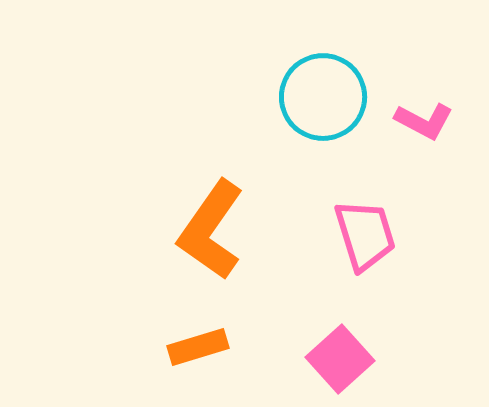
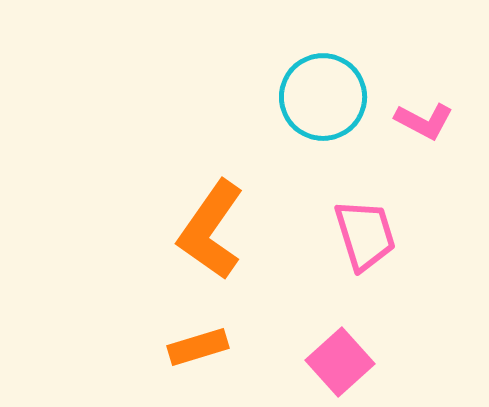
pink square: moved 3 px down
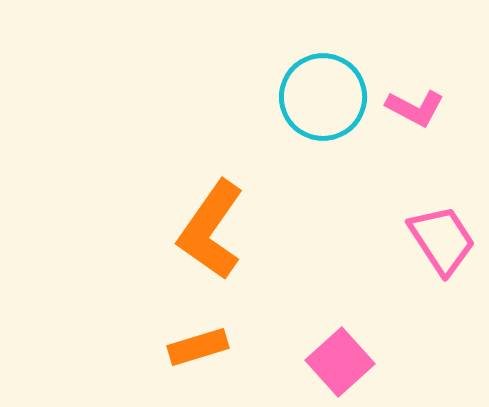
pink L-shape: moved 9 px left, 13 px up
pink trapezoid: moved 77 px right, 5 px down; rotated 16 degrees counterclockwise
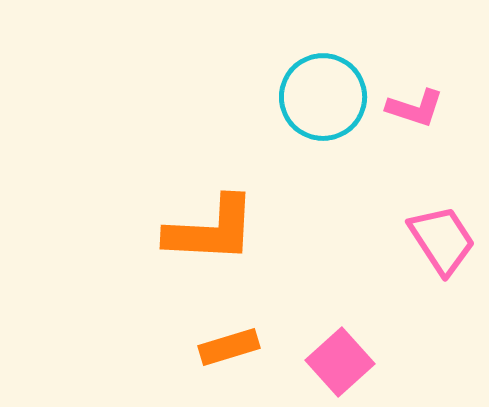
pink L-shape: rotated 10 degrees counterclockwise
orange L-shape: rotated 122 degrees counterclockwise
orange rectangle: moved 31 px right
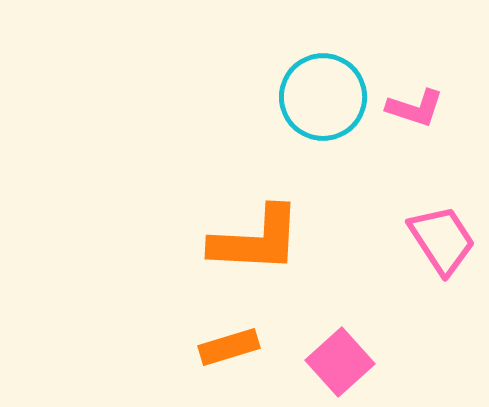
orange L-shape: moved 45 px right, 10 px down
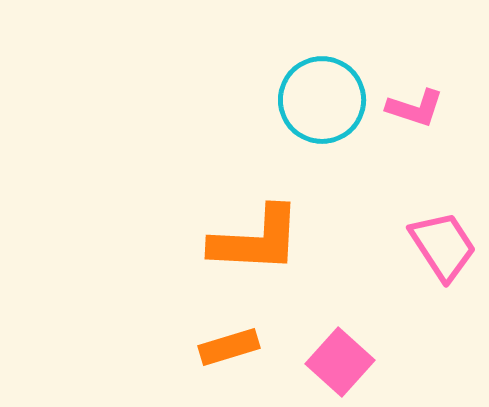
cyan circle: moved 1 px left, 3 px down
pink trapezoid: moved 1 px right, 6 px down
pink square: rotated 6 degrees counterclockwise
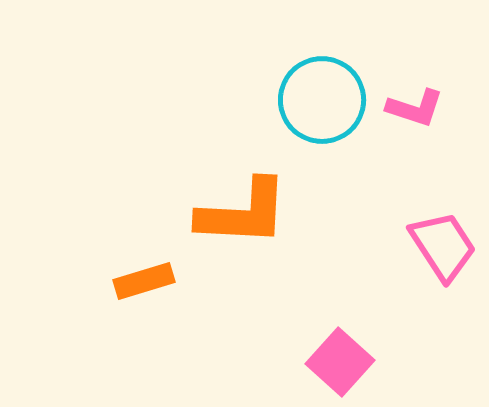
orange L-shape: moved 13 px left, 27 px up
orange rectangle: moved 85 px left, 66 px up
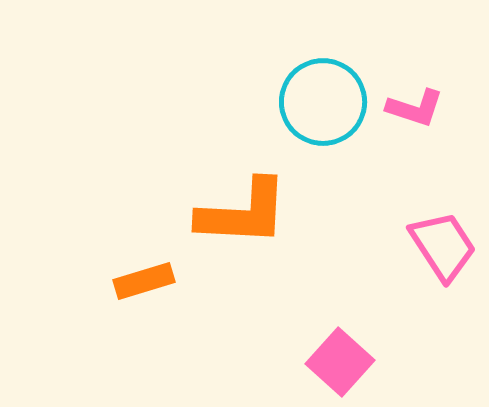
cyan circle: moved 1 px right, 2 px down
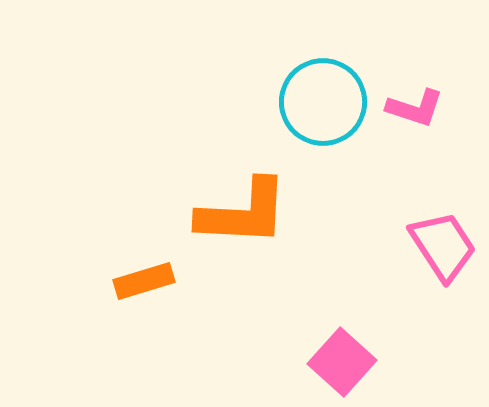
pink square: moved 2 px right
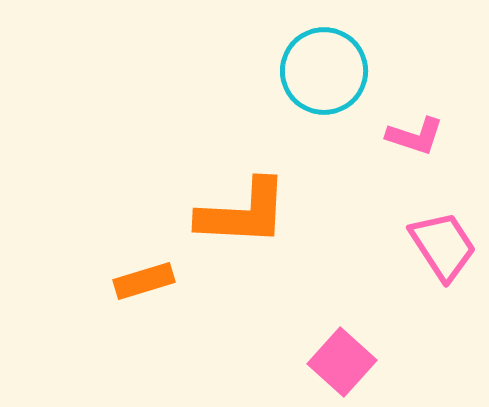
cyan circle: moved 1 px right, 31 px up
pink L-shape: moved 28 px down
